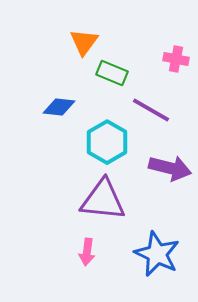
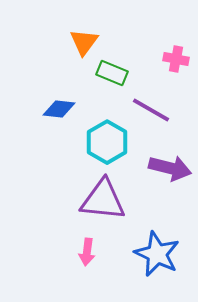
blue diamond: moved 2 px down
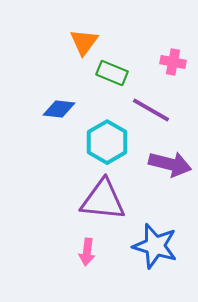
pink cross: moved 3 px left, 3 px down
purple arrow: moved 4 px up
blue star: moved 2 px left, 8 px up; rotated 9 degrees counterclockwise
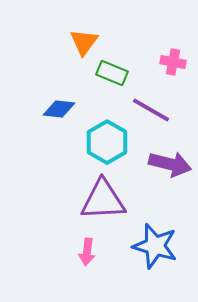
purple triangle: rotated 9 degrees counterclockwise
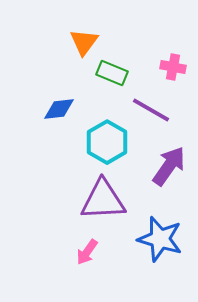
pink cross: moved 5 px down
blue diamond: rotated 12 degrees counterclockwise
purple arrow: moved 1 px left, 2 px down; rotated 69 degrees counterclockwise
blue star: moved 5 px right, 7 px up
pink arrow: rotated 28 degrees clockwise
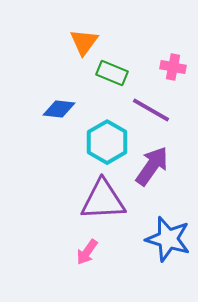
blue diamond: rotated 12 degrees clockwise
purple arrow: moved 17 px left
blue star: moved 8 px right
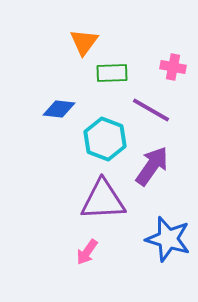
green rectangle: rotated 24 degrees counterclockwise
cyan hexagon: moved 2 px left, 3 px up; rotated 9 degrees counterclockwise
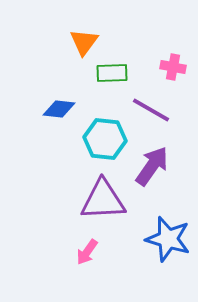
cyan hexagon: rotated 15 degrees counterclockwise
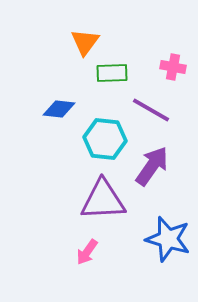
orange triangle: moved 1 px right
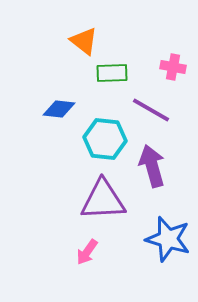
orange triangle: moved 1 px left, 1 px up; rotated 28 degrees counterclockwise
purple arrow: rotated 51 degrees counterclockwise
